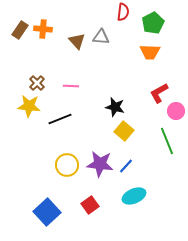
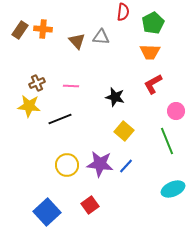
brown cross: rotated 21 degrees clockwise
red L-shape: moved 6 px left, 9 px up
black star: moved 10 px up
cyan ellipse: moved 39 px right, 7 px up
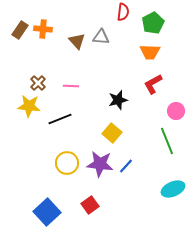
brown cross: moved 1 px right; rotated 21 degrees counterclockwise
black star: moved 3 px right, 3 px down; rotated 30 degrees counterclockwise
yellow square: moved 12 px left, 2 px down
yellow circle: moved 2 px up
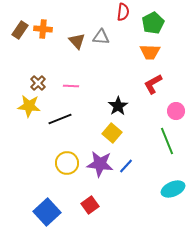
black star: moved 6 px down; rotated 18 degrees counterclockwise
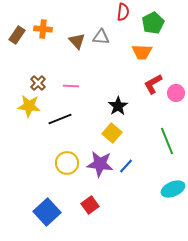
brown rectangle: moved 3 px left, 5 px down
orange trapezoid: moved 8 px left
pink circle: moved 18 px up
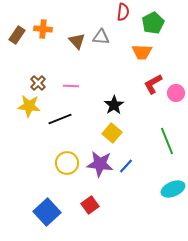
black star: moved 4 px left, 1 px up
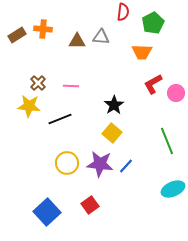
brown rectangle: rotated 24 degrees clockwise
brown triangle: rotated 48 degrees counterclockwise
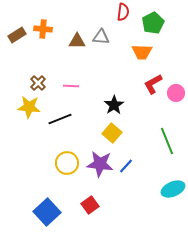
yellow star: moved 1 px down
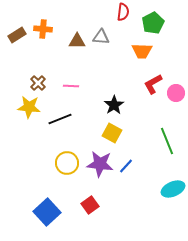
orange trapezoid: moved 1 px up
yellow square: rotated 12 degrees counterclockwise
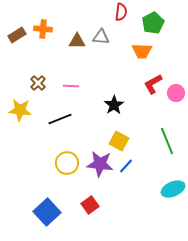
red semicircle: moved 2 px left
yellow star: moved 9 px left, 3 px down
yellow square: moved 7 px right, 8 px down
